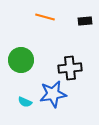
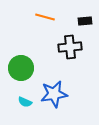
green circle: moved 8 px down
black cross: moved 21 px up
blue star: moved 1 px right
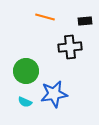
green circle: moved 5 px right, 3 px down
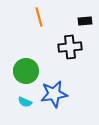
orange line: moved 6 px left; rotated 60 degrees clockwise
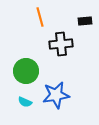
orange line: moved 1 px right
black cross: moved 9 px left, 3 px up
blue star: moved 2 px right, 1 px down
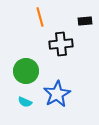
blue star: moved 1 px right, 1 px up; rotated 20 degrees counterclockwise
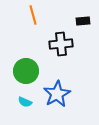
orange line: moved 7 px left, 2 px up
black rectangle: moved 2 px left
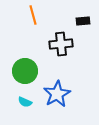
green circle: moved 1 px left
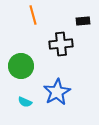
green circle: moved 4 px left, 5 px up
blue star: moved 2 px up
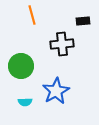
orange line: moved 1 px left
black cross: moved 1 px right
blue star: moved 1 px left, 1 px up
cyan semicircle: rotated 24 degrees counterclockwise
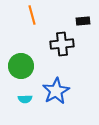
cyan semicircle: moved 3 px up
